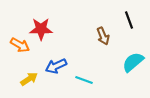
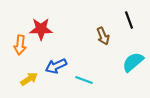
orange arrow: rotated 66 degrees clockwise
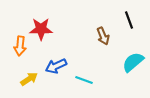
orange arrow: moved 1 px down
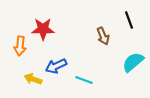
red star: moved 2 px right
yellow arrow: moved 4 px right; rotated 126 degrees counterclockwise
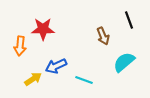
cyan semicircle: moved 9 px left
yellow arrow: rotated 126 degrees clockwise
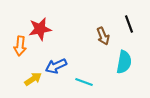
black line: moved 4 px down
red star: moved 3 px left; rotated 10 degrees counterclockwise
cyan semicircle: rotated 140 degrees clockwise
cyan line: moved 2 px down
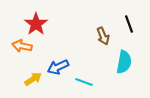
red star: moved 4 px left, 5 px up; rotated 25 degrees counterclockwise
orange arrow: moved 2 px right; rotated 96 degrees clockwise
blue arrow: moved 2 px right, 1 px down
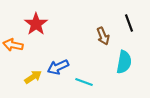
black line: moved 1 px up
orange arrow: moved 9 px left, 1 px up
yellow arrow: moved 2 px up
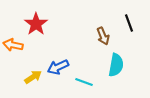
cyan semicircle: moved 8 px left, 3 px down
